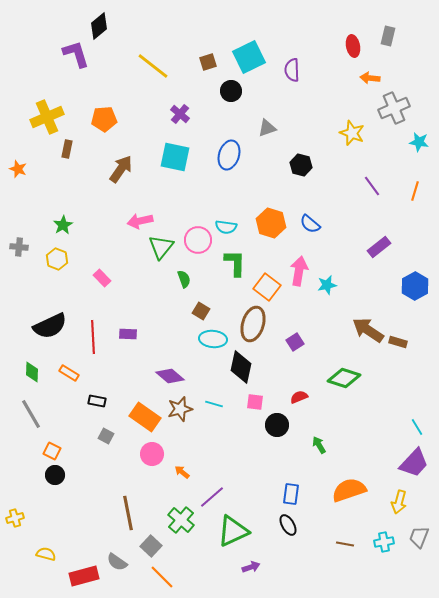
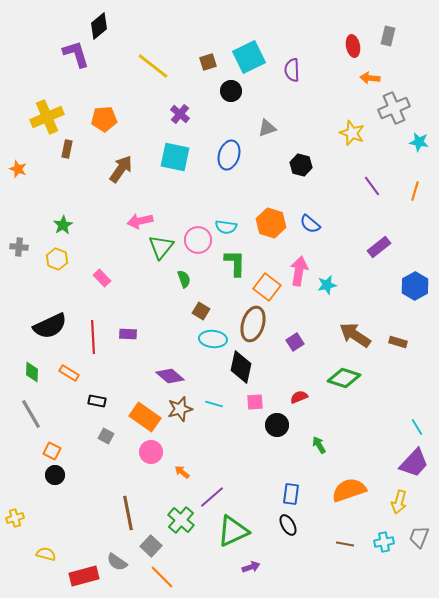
brown arrow at (368, 330): moved 13 px left, 5 px down
pink square at (255, 402): rotated 12 degrees counterclockwise
pink circle at (152, 454): moved 1 px left, 2 px up
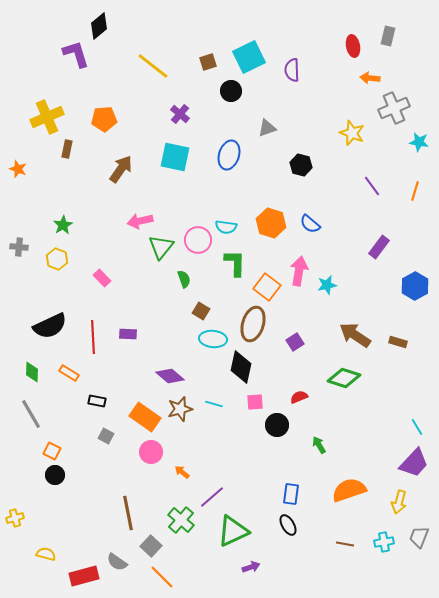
purple rectangle at (379, 247): rotated 15 degrees counterclockwise
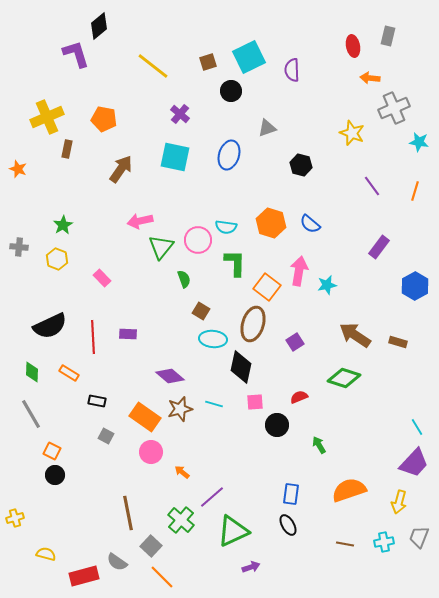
orange pentagon at (104, 119): rotated 15 degrees clockwise
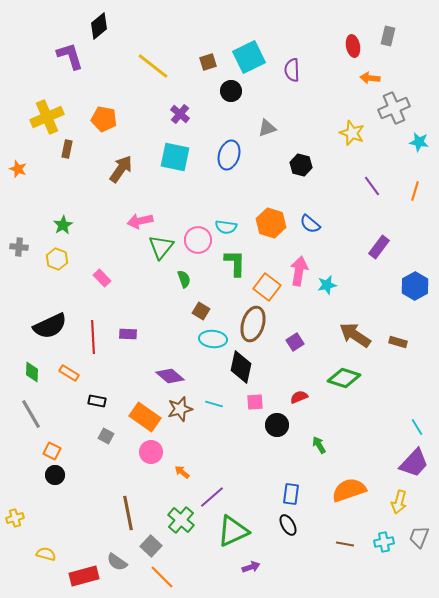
purple L-shape at (76, 54): moved 6 px left, 2 px down
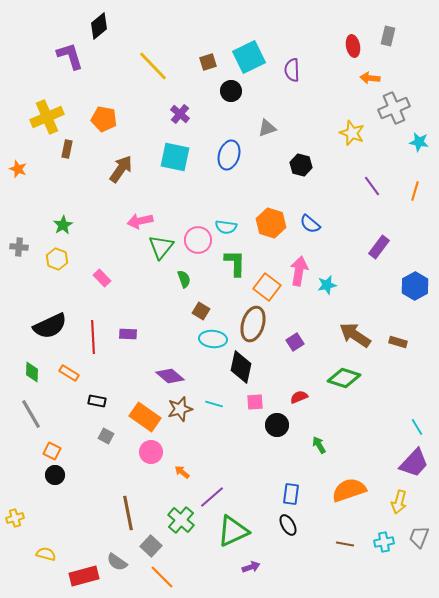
yellow line at (153, 66): rotated 8 degrees clockwise
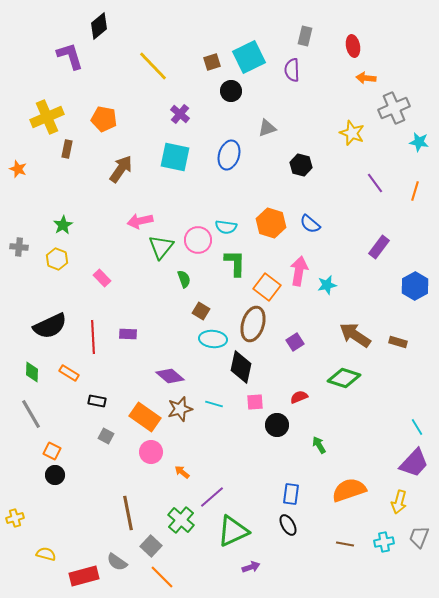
gray rectangle at (388, 36): moved 83 px left
brown square at (208, 62): moved 4 px right
orange arrow at (370, 78): moved 4 px left
purple line at (372, 186): moved 3 px right, 3 px up
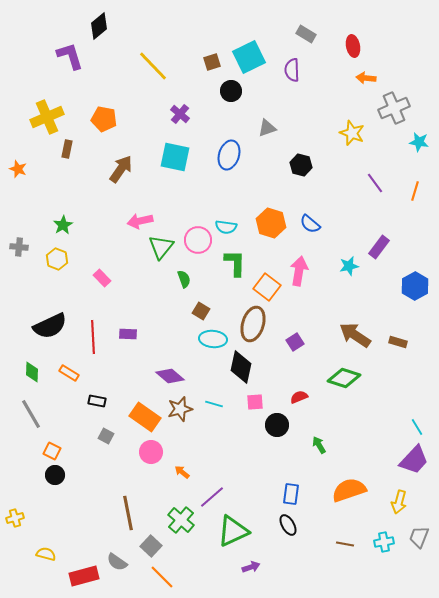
gray rectangle at (305, 36): moved 1 px right, 2 px up; rotated 72 degrees counterclockwise
cyan star at (327, 285): moved 22 px right, 19 px up
purple trapezoid at (414, 463): moved 3 px up
